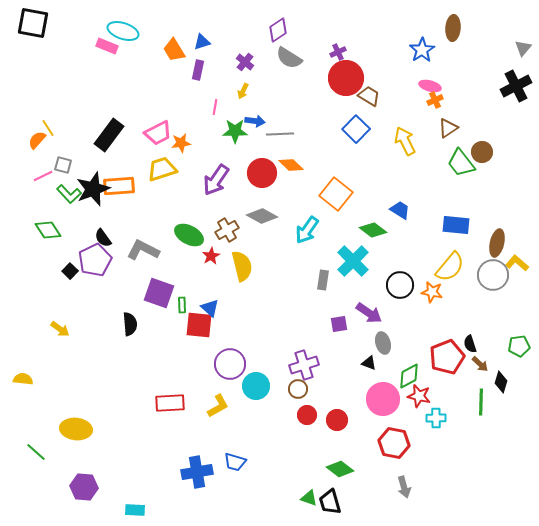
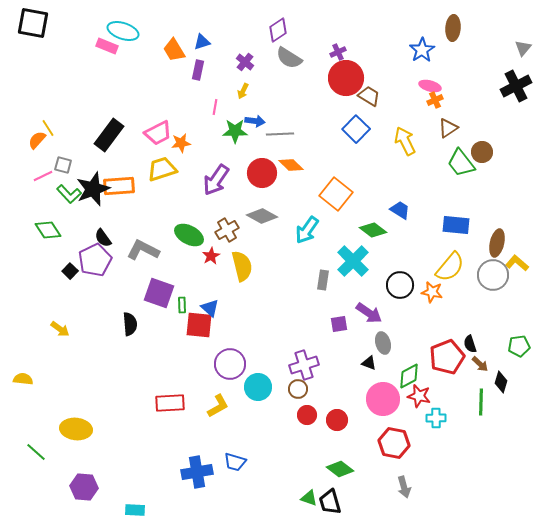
cyan circle at (256, 386): moved 2 px right, 1 px down
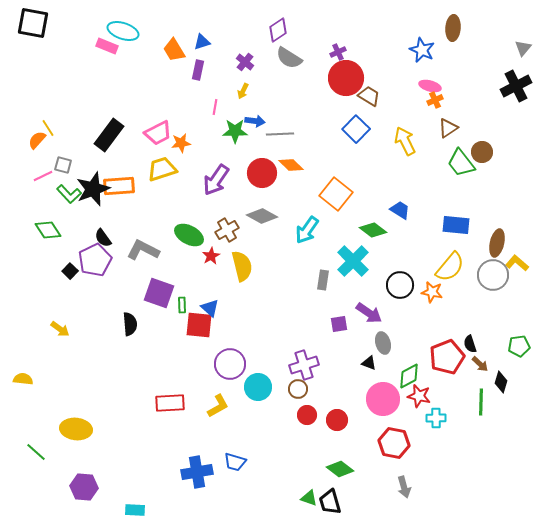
blue star at (422, 50): rotated 15 degrees counterclockwise
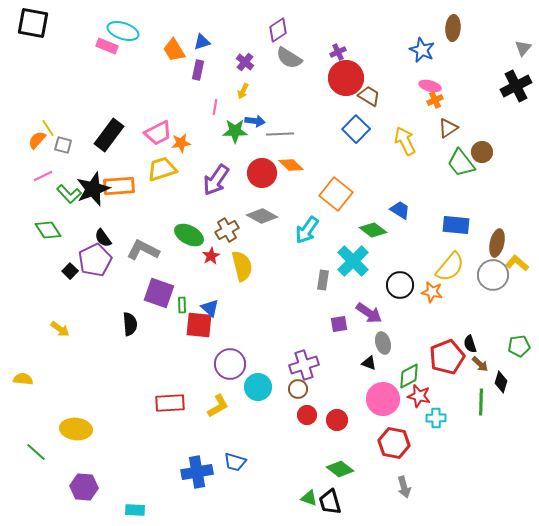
gray square at (63, 165): moved 20 px up
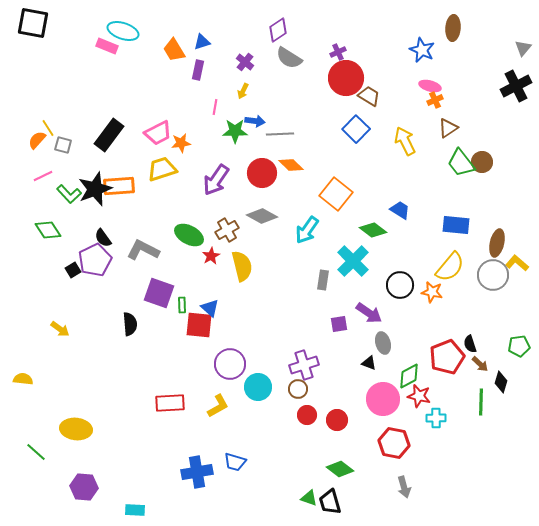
brown circle at (482, 152): moved 10 px down
black star at (93, 189): moved 2 px right
black square at (70, 271): moved 3 px right, 1 px up; rotated 14 degrees clockwise
